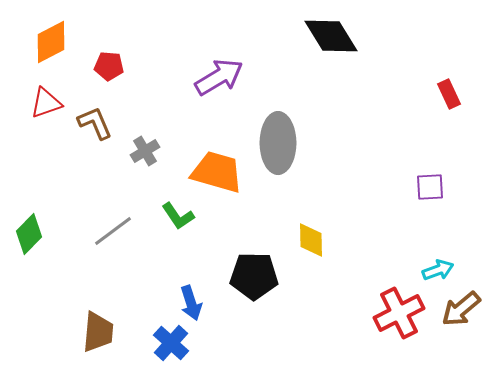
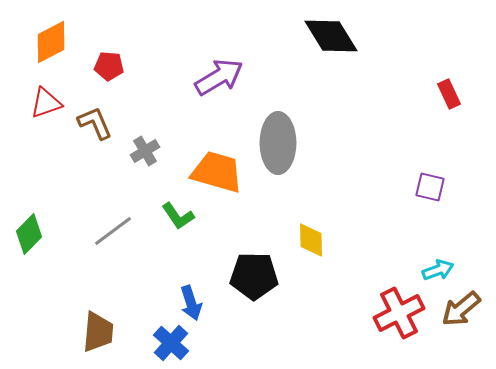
purple square: rotated 16 degrees clockwise
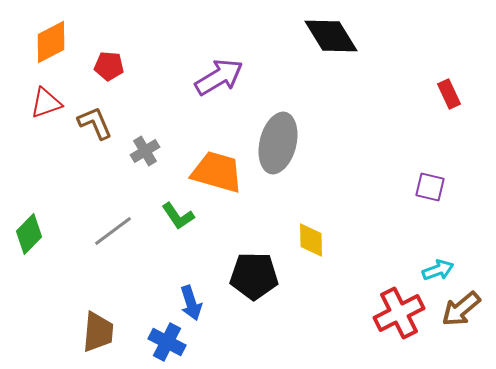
gray ellipse: rotated 14 degrees clockwise
blue cross: moved 4 px left, 1 px up; rotated 15 degrees counterclockwise
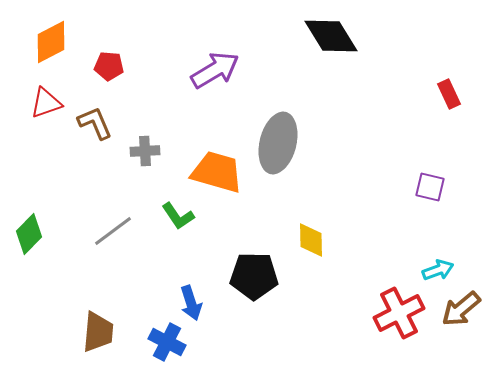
purple arrow: moved 4 px left, 7 px up
gray cross: rotated 28 degrees clockwise
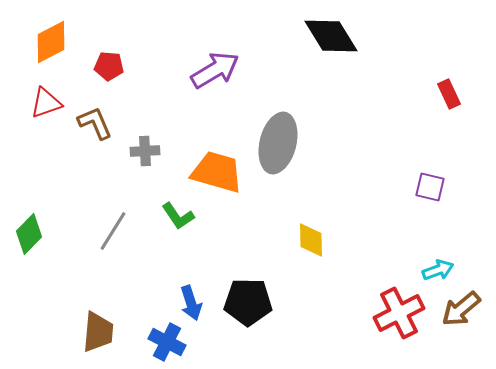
gray line: rotated 21 degrees counterclockwise
black pentagon: moved 6 px left, 26 px down
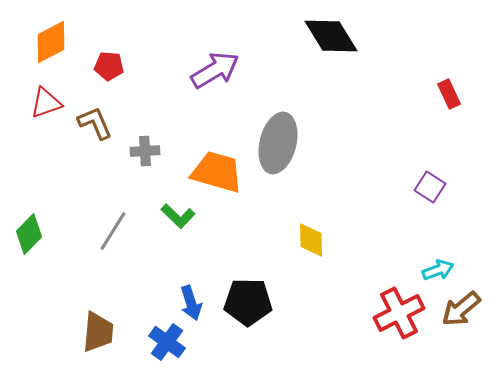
purple square: rotated 20 degrees clockwise
green L-shape: rotated 12 degrees counterclockwise
blue cross: rotated 9 degrees clockwise
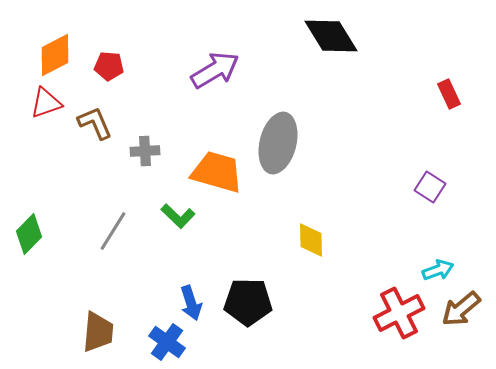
orange diamond: moved 4 px right, 13 px down
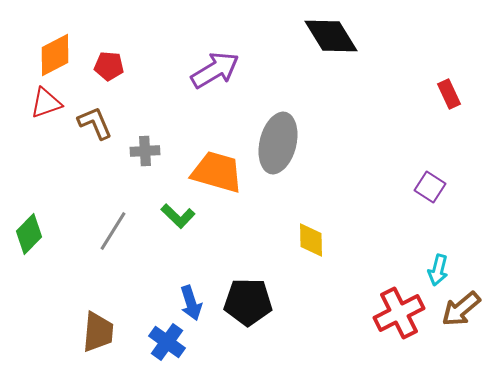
cyan arrow: rotated 124 degrees clockwise
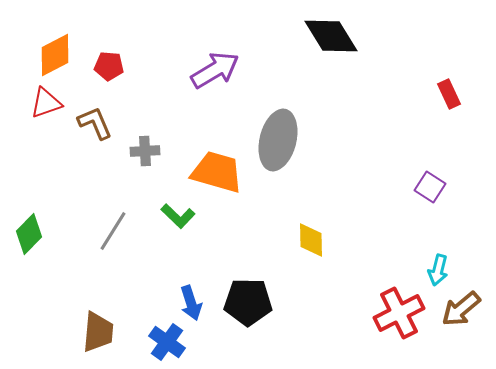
gray ellipse: moved 3 px up
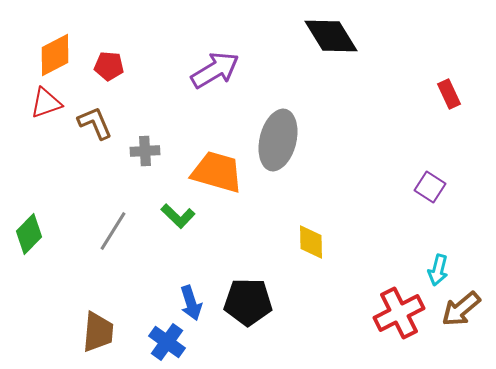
yellow diamond: moved 2 px down
